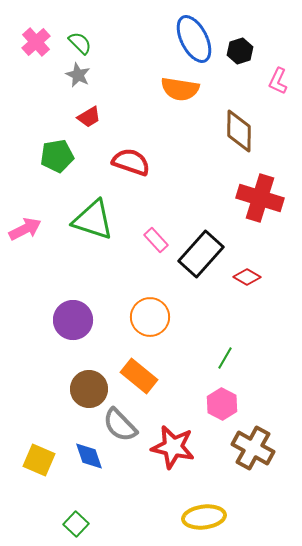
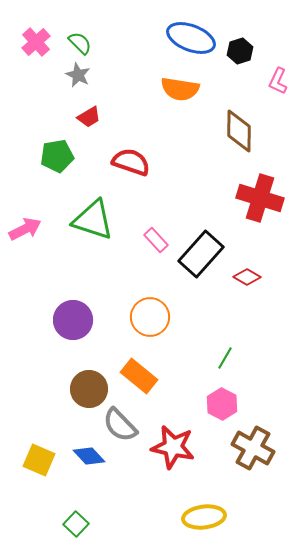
blue ellipse: moved 3 px left, 1 px up; rotated 42 degrees counterclockwise
blue diamond: rotated 24 degrees counterclockwise
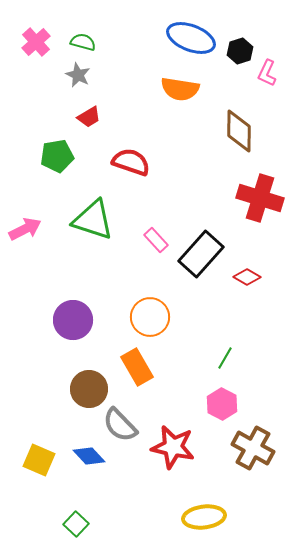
green semicircle: moved 3 px right, 1 px up; rotated 30 degrees counterclockwise
pink L-shape: moved 11 px left, 8 px up
orange rectangle: moved 2 px left, 9 px up; rotated 21 degrees clockwise
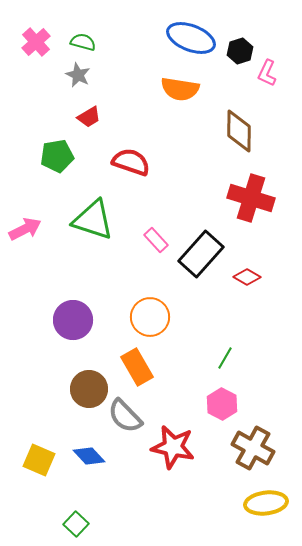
red cross: moved 9 px left
gray semicircle: moved 5 px right, 9 px up
yellow ellipse: moved 62 px right, 14 px up
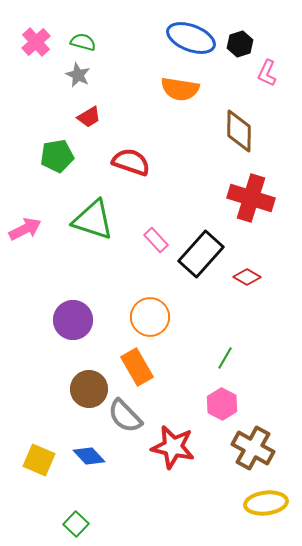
black hexagon: moved 7 px up
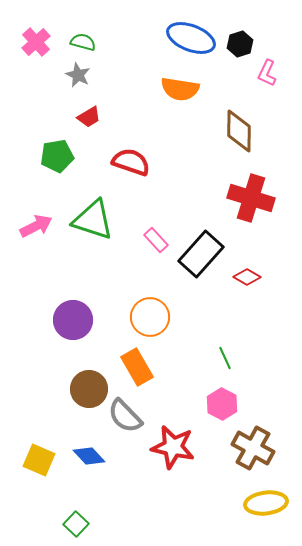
pink arrow: moved 11 px right, 3 px up
green line: rotated 55 degrees counterclockwise
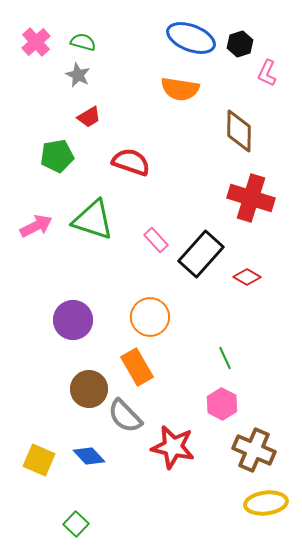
brown cross: moved 1 px right, 2 px down; rotated 6 degrees counterclockwise
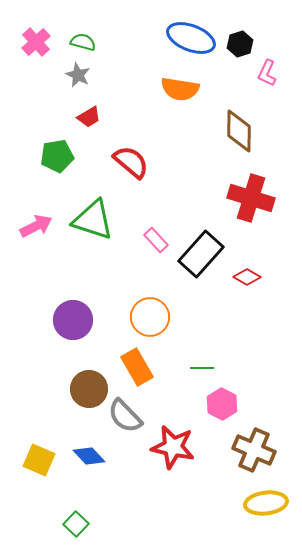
red semicircle: rotated 21 degrees clockwise
green line: moved 23 px left, 10 px down; rotated 65 degrees counterclockwise
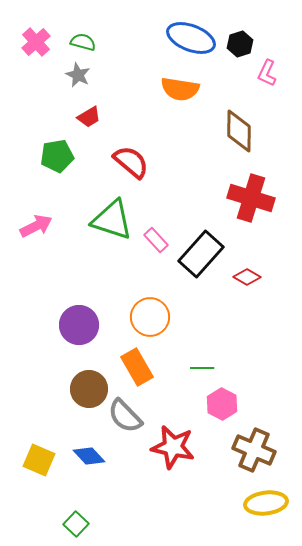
green triangle: moved 19 px right
purple circle: moved 6 px right, 5 px down
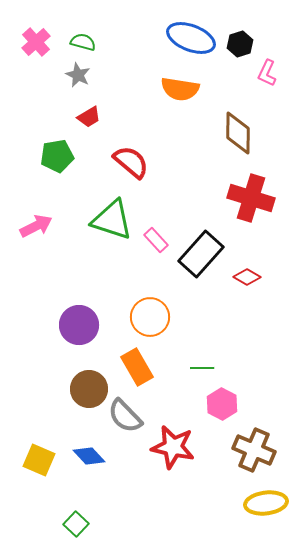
brown diamond: moved 1 px left, 2 px down
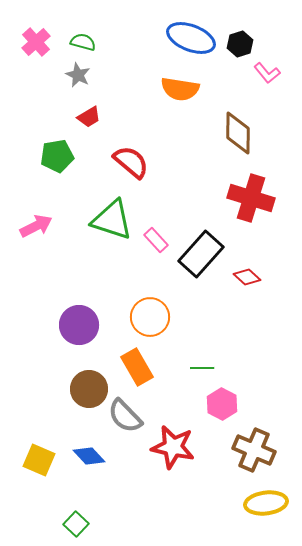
pink L-shape: rotated 64 degrees counterclockwise
red diamond: rotated 12 degrees clockwise
